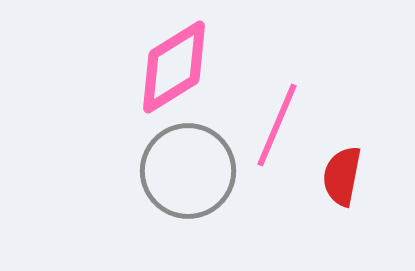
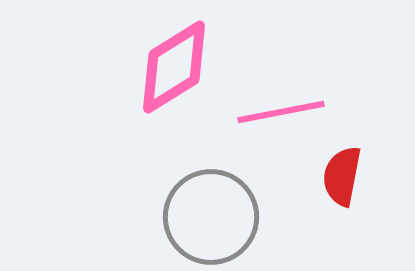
pink line: moved 4 px right, 13 px up; rotated 56 degrees clockwise
gray circle: moved 23 px right, 46 px down
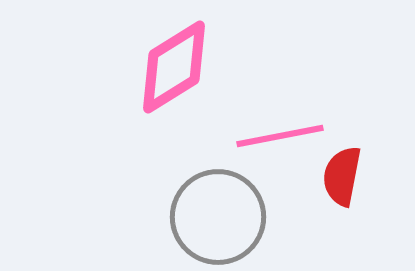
pink line: moved 1 px left, 24 px down
gray circle: moved 7 px right
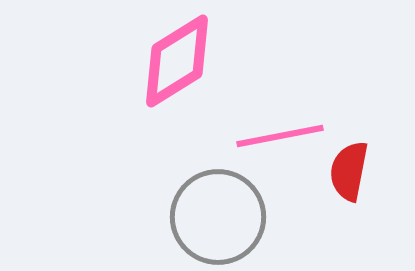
pink diamond: moved 3 px right, 6 px up
red semicircle: moved 7 px right, 5 px up
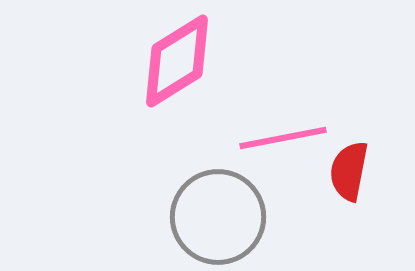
pink line: moved 3 px right, 2 px down
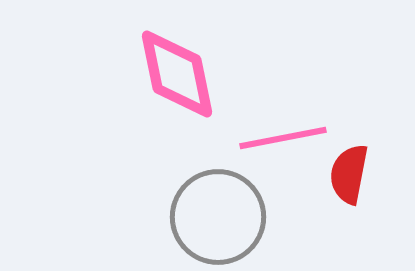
pink diamond: moved 13 px down; rotated 70 degrees counterclockwise
red semicircle: moved 3 px down
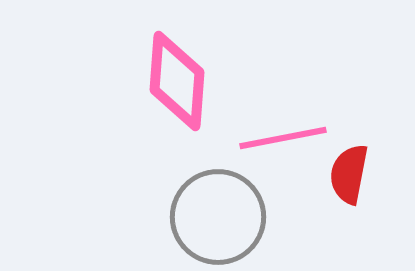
pink diamond: moved 7 px down; rotated 16 degrees clockwise
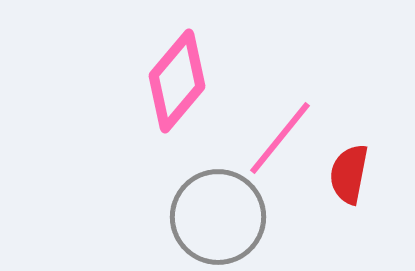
pink diamond: rotated 36 degrees clockwise
pink line: moved 3 px left; rotated 40 degrees counterclockwise
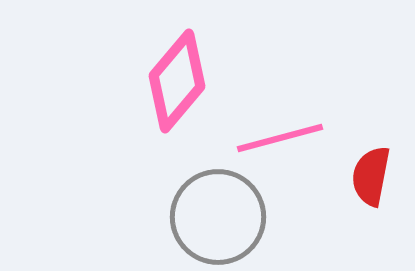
pink line: rotated 36 degrees clockwise
red semicircle: moved 22 px right, 2 px down
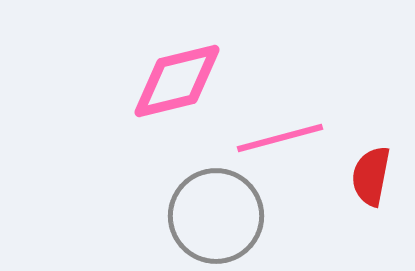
pink diamond: rotated 36 degrees clockwise
gray circle: moved 2 px left, 1 px up
